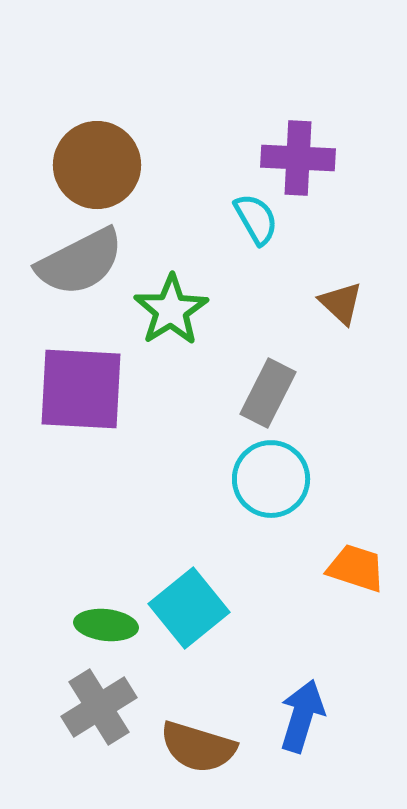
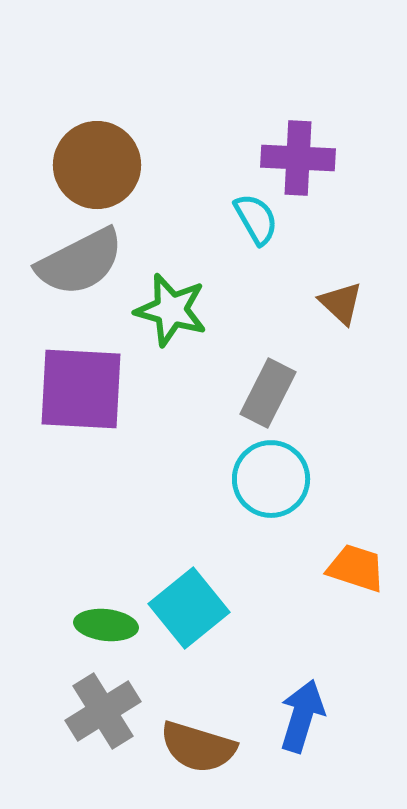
green star: rotated 24 degrees counterclockwise
gray cross: moved 4 px right, 4 px down
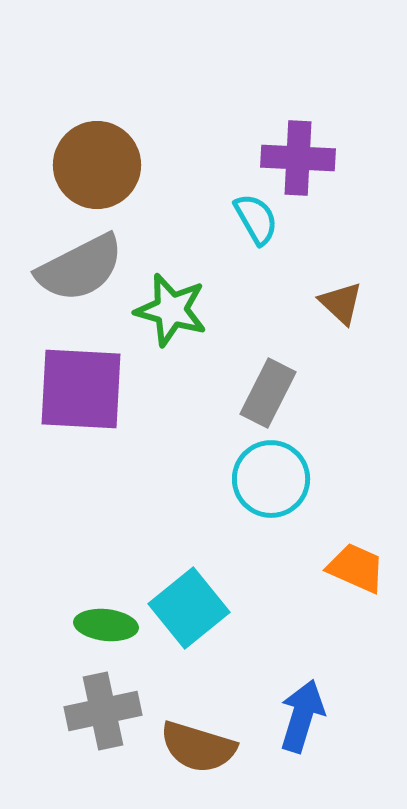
gray semicircle: moved 6 px down
orange trapezoid: rotated 6 degrees clockwise
gray cross: rotated 20 degrees clockwise
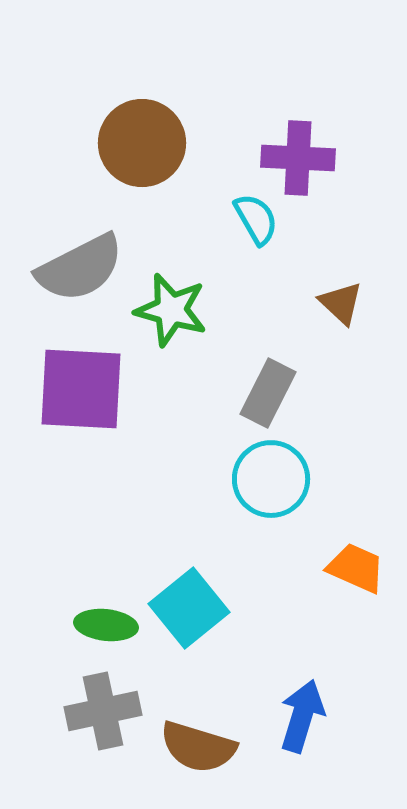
brown circle: moved 45 px right, 22 px up
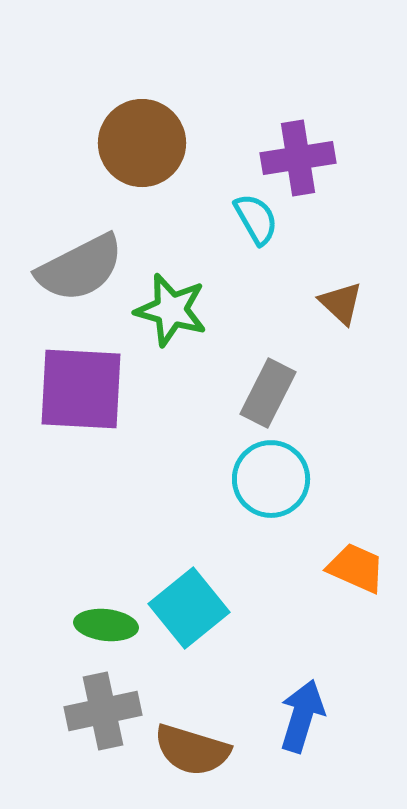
purple cross: rotated 12 degrees counterclockwise
brown semicircle: moved 6 px left, 3 px down
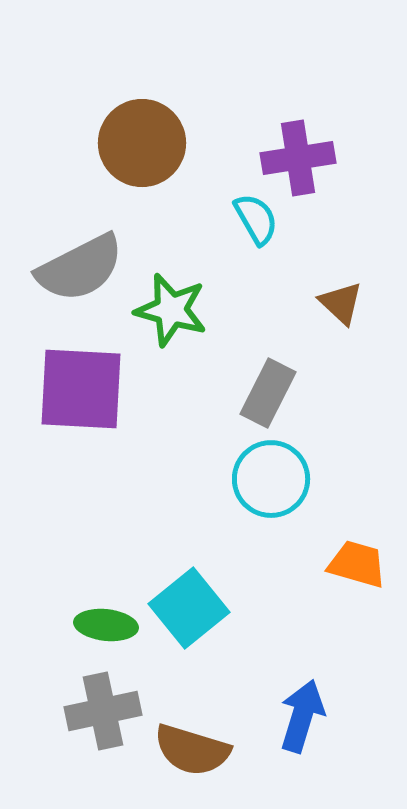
orange trapezoid: moved 1 px right, 4 px up; rotated 8 degrees counterclockwise
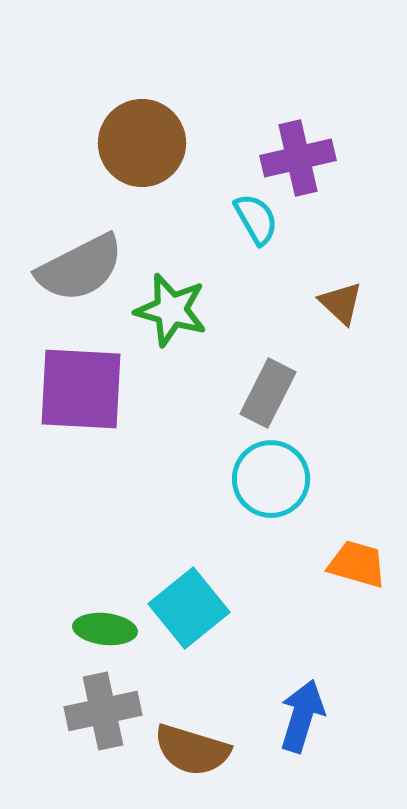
purple cross: rotated 4 degrees counterclockwise
green ellipse: moved 1 px left, 4 px down
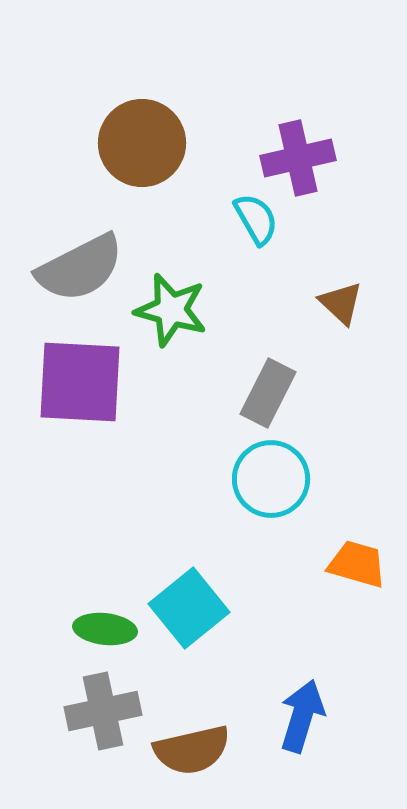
purple square: moved 1 px left, 7 px up
brown semicircle: rotated 30 degrees counterclockwise
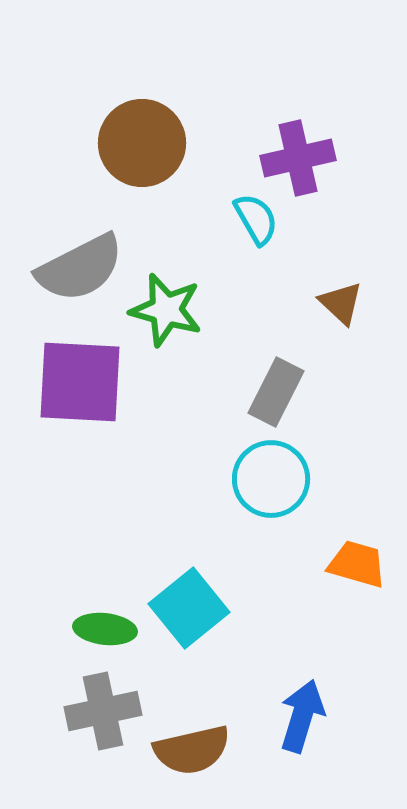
green star: moved 5 px left
gray rectangle: moved 8 px right, 1 px up
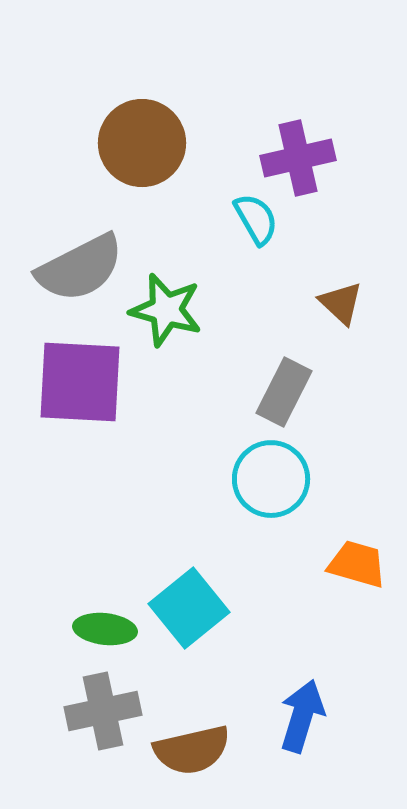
gray rectangle: moved 8 px right
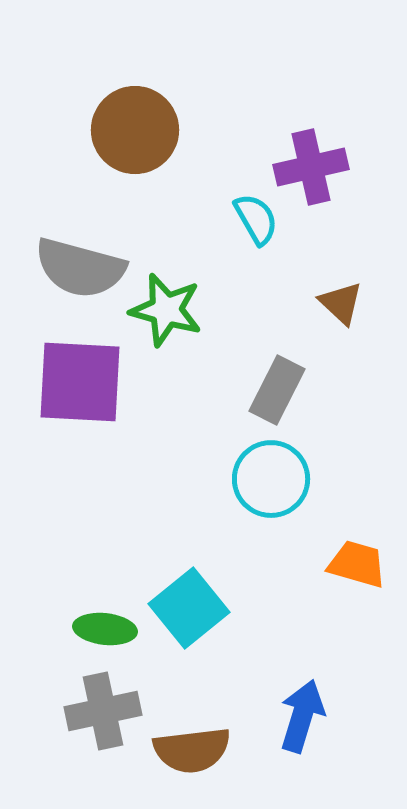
brown circle: moved 7 px left, 13 px up
purple cross: moved 13 px right, 9 px down
gray semicircle: rotated 42 degrees clockwise
gray rectangle: moved 7 px left, 2 px up
brown semicircle: rotated 6 degrees clockwise
